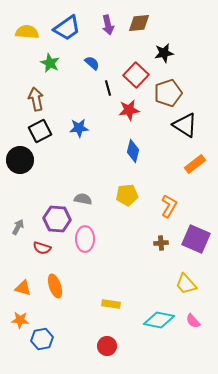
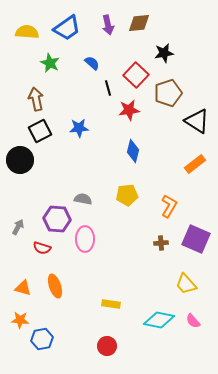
black triangle: moved 12 px right, 4 px up
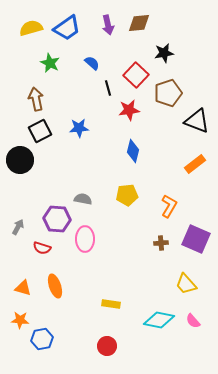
yellow semicircle: moved 4 px right, 4 px up; rotated 20 degrees counterclockwise
black triangle: rotated 12 degrees counterclockwise
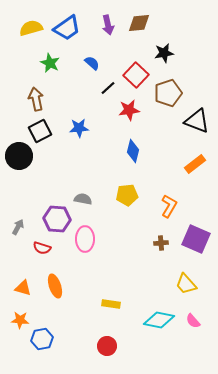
black line: rotated 63 degrees clockwise
black circle: moved 1 px left, 4 px up
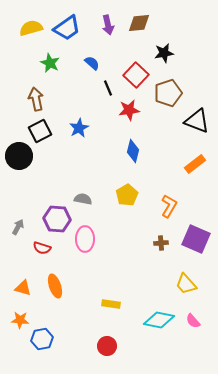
black line: rotated 70 degrees counterclockwise
blue star: rotated 24 degrees counterclockwise
yellow pentagon: rotated 25 degrees counterclockwise
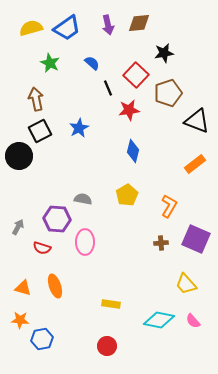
pink ellipse: moved 3 px down
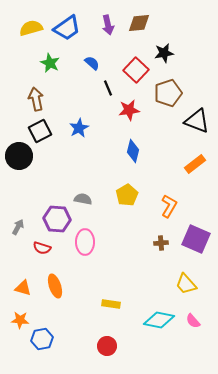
red square: moved 5 px up
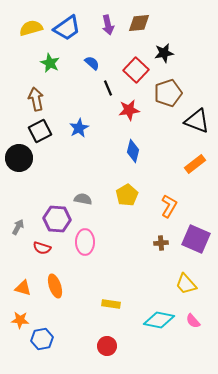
black circle: moved 2 px down
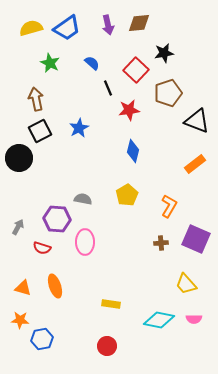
pink semicircle: moved 1 px right, 2 px up; rotated 49 degrees counterclockwise
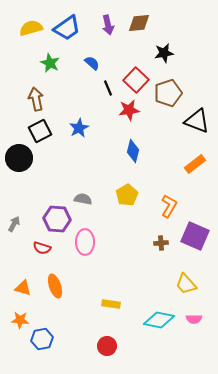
red square: moved 10 px down
gray arrow: moved 4 px left, 3 px up
purple square: moved 1 px left, 3 px up
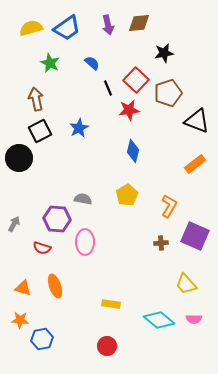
cyan diamond: rotated 28 degrees clockwise
